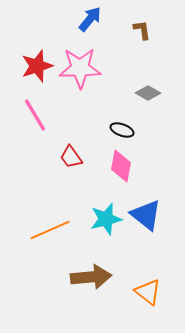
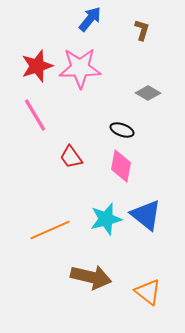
brown L-shape: rotated 25 degrees clockwise
brown arrow: rotated 18 degrees clockwise
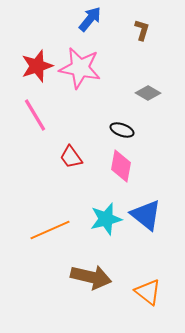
pink star: rotated 12 degrees clockwise
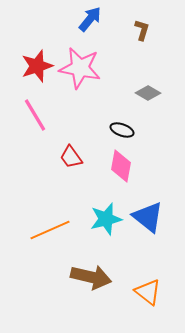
blue triangle: moved 2 px right, 2 px down
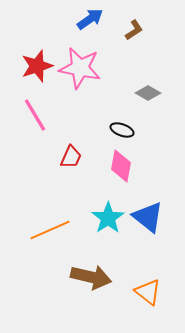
blue arrow: rotated 16 degrees clockwise
brown L-shape: moved 8 px left; rotated 40 degrees clockwise
red trapezoid: rotated 120 degrees counterclockwise
cyan star: moved 2 px right, 1 px up; rotated 20 degrees counterclockwise
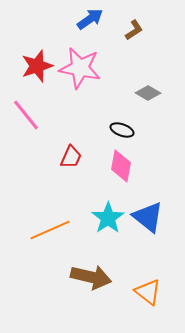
pink line: moved 9 px left; rotated 8 degrees counterclockwise
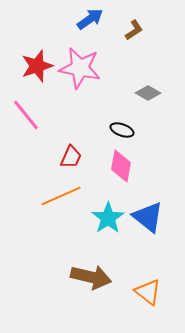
orange line: moved 11 px right, 34 px up
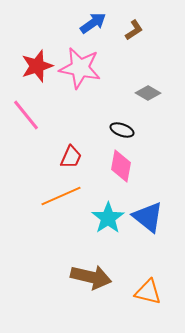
blue arrow: moved 3 px right, 4 px down
orange triangle: rotated 24 degrees counterclockwise
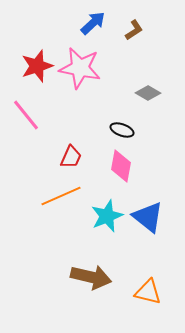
blue arrow: rotated 8 degrees counterclockwise
cyan star: moved 1 px left, 2 px up; rotated 12 degrees clockwise
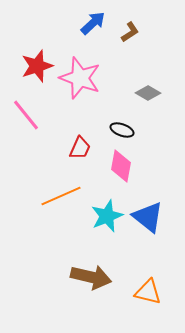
brown L-shape: moved 4 px left, 2 px down
pink star: moved 10 px down; rotated 9 degrees clockwise
red trapezoid: moved 9 px right, 9 px up
